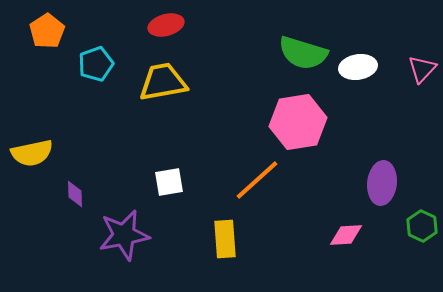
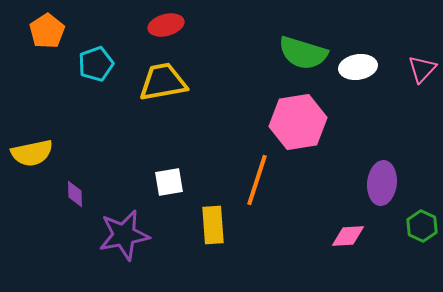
orange line: rotated 30 degrees counterclockwise
pink diamond: moved 2 px right, 1 px down
yellow rectangle: moved 12 px left, 14 px up
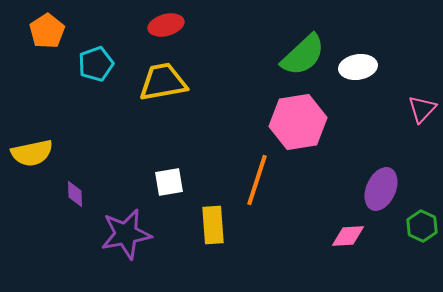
green semicircle: moved 2 px down; rotated 60 degrees counterclockwise
pink triangle: moved 40 px down
purple ellipse: moved 1 px left, 6 px down; rotated 18 degrees clockwise
purple star: moved 2 px right, 1 px up
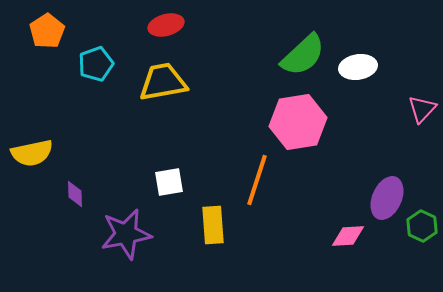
purple ellipse: moved 6 px right, 9 px down
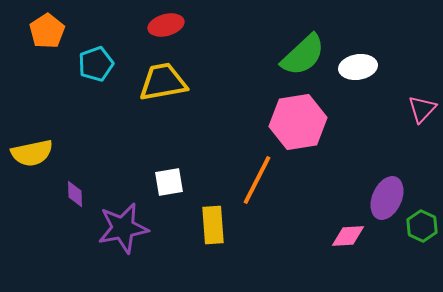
orange line: rotated 9 degrees clockwise
purple star: moved 3 px left, 6 px up
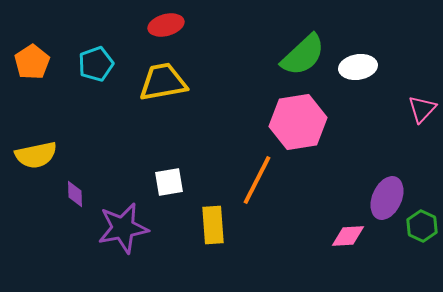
orange pentagon: moved 15 px left, 31 px down
yellow semicircle: moved 4 px right, 2 px down
